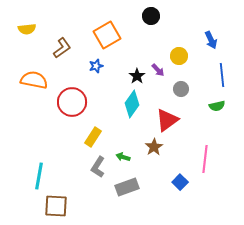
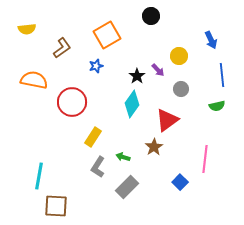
gray rectangle: rotated 25 degrees counterclockwise
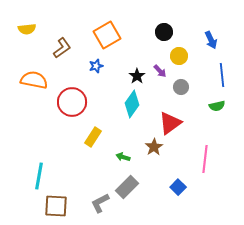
black circle: moved 13 px right, 16 px down
purple arrow: moved 2 px right, 1 px down
gray circle: moved 2 px up
red triangle: moved 3 px right, 3 px down
gray L-shape: moved 2 px right, 36 px down; rotated 30 degrees clockwise
blue square: moved 2 px left, 5 px down
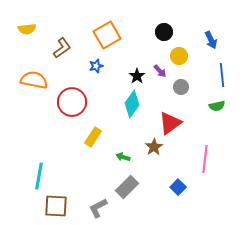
gray L-shape: moved 2 px left, 5 px down
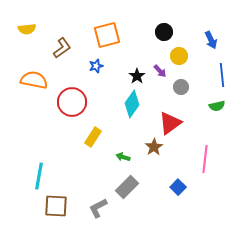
orange square: rotated 16 degrees clockwise
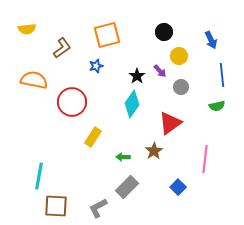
brown star: moved 4 px down
green arrow: rotated 16 degrees counterclockwise
